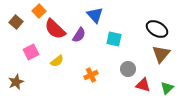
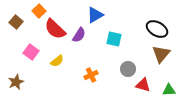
blue triangle: rotated 42 degrees clockwise
pink square: rotated 28 degrees counterclockwise
green triangle: moved 2 px right, 2 px down; rotated 40 degrees clockwise
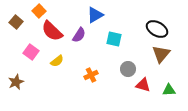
red semicircle: moved 3 px left, 2 px down
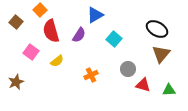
orange square: moved 1 px right, 1 px up
red semicircle: moved 1 px left; rotated 30 degrees clockwise
cyan square: rotated 28 degrees clockwise
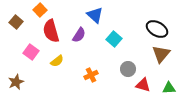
blue triangle: rotated 48 degrees counterclockwise
green triangle: moved 2 px up
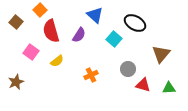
black ellipse: moved 22 px left, 6 px up
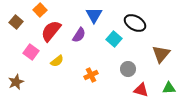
blue triangle: moved 1 px left; rotated 18 degrees clockwise
red semicircle: rotated 55 degrees clockwise
red triangle: moved 2 px left, 5 px down
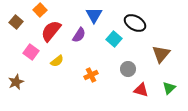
green triangle: rotated 40 degrees counterclockwise
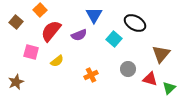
purple semicircle: rotated 35 degrees clockwise
pink square: rotated 21 degrees counterclockwise
red triangle: moved 9 px right, 11 px up
